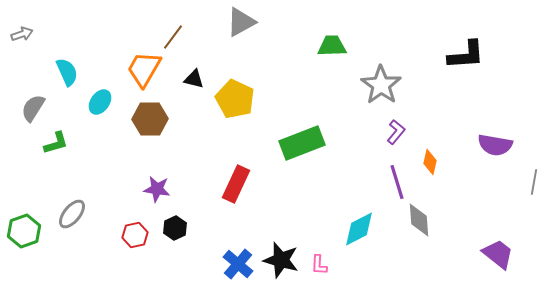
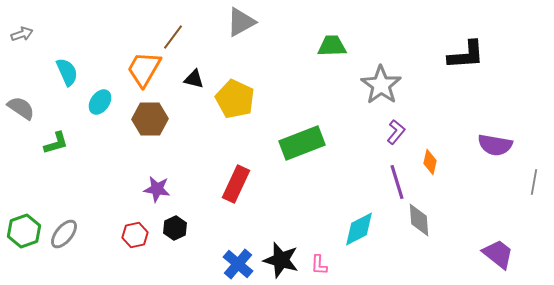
gray semicircle: moved 12 px left; rotated 92 degrees clockwise
gray ellipse: moved 8 px left, 20 px down
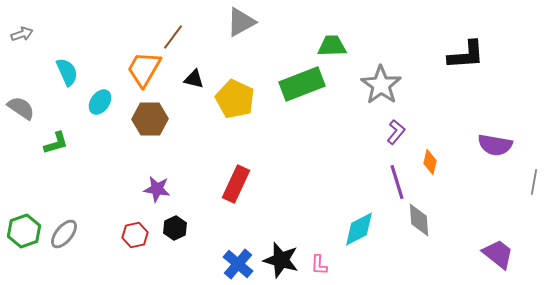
green rectangle: moved 59 px up
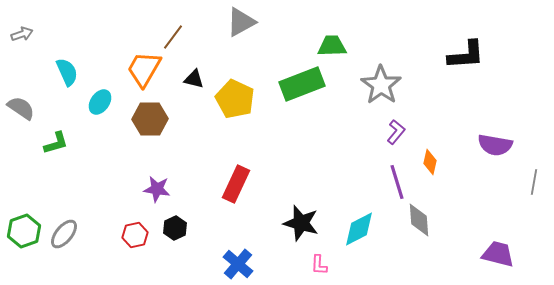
purple trapezoid: rotated 24 degrees counterclockwise
black star: moved 20 px right, 37 px up
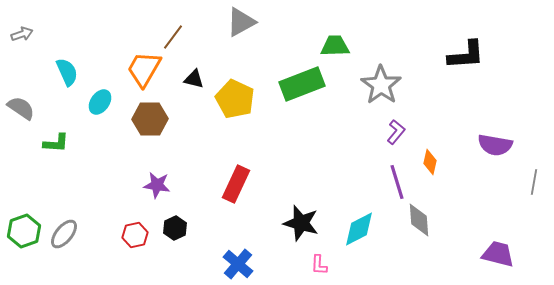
green trapezoid: moved 3 px right
green L-shape: rotated 20 degrees clockwise
purple star: moved 4 px up
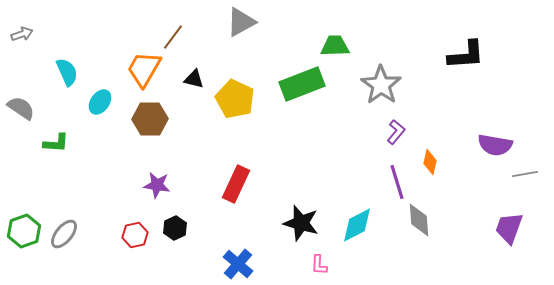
gray line: moved 9 px left, 8 px up; rotated 70 degrees clockwise
cyan diamond: moved 2 px left, 4 px up
purple trapezoid: moved 11 px right, 26 px up; rotated 84 degrees counterclockwise
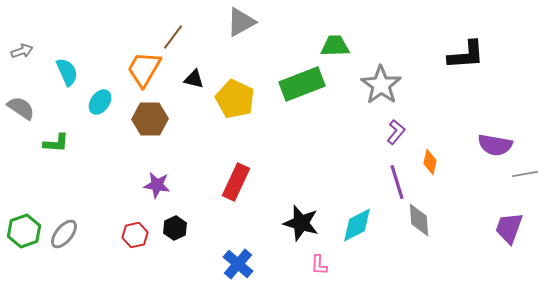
gray arrow: moved 17 px down
red rectangle: moved 2 px up
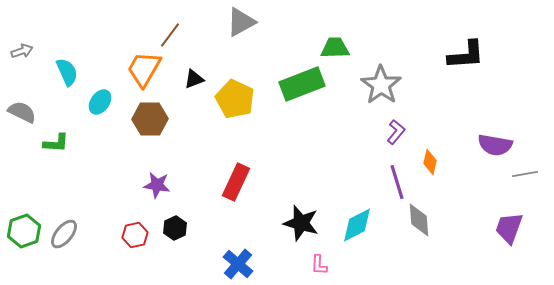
brown line: moved 3 px left, 2 px up
green trapezoid: moved 2 px down
black triangle: rotated 35 degrees counterclockwise
gray semicircle: moved 1 px right, 4 px down; rotated 8 degrees counterclockwise
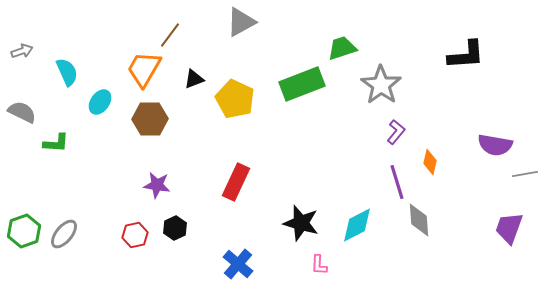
green trapezoid: moved 7 px right; rotated 16 degrees counterclockwise
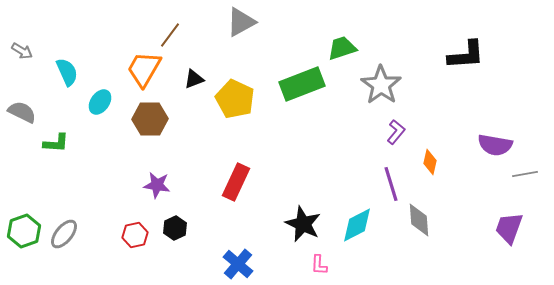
gray arrow: rotated 50 degrees clockwise
purple line: moved 6 px left, 2 px down
black star: moved 2 px right, 1 px down; rotated 9 degrees clockwise
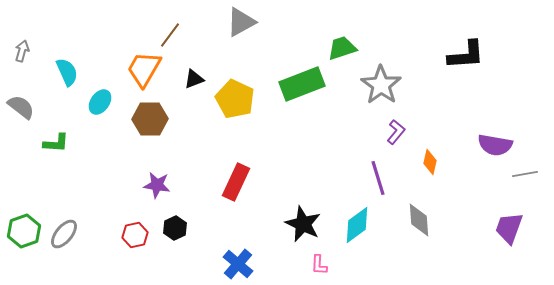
gray arrow: rotated 105 degrees counterclockwise
gray semicircle: moved 1 px left, 5 px up; rotated 12 degrees clockwise
purple line: moved 13 px left, 6 px up
cyan diamond: rotated 9 degrees counterclockwise
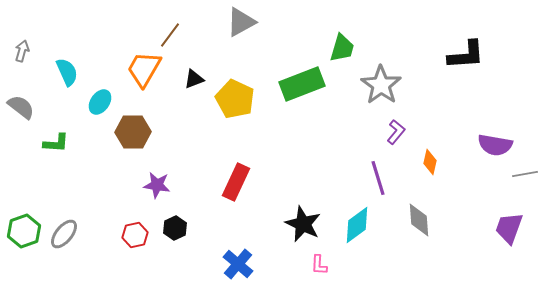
green trapezoid: rotated 124 degrees clockwise
brown hexagon: moved 17 px left, 13 px down
